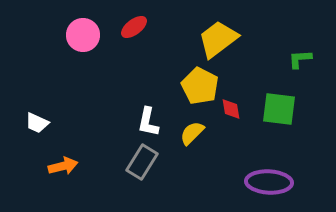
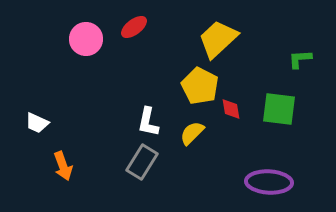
pink circle: moved 3 px right, 4 px down
yellow trapezoid: rotated 6 degrees counterclockwise
orange arrow: rotated 84 degrees clockwise
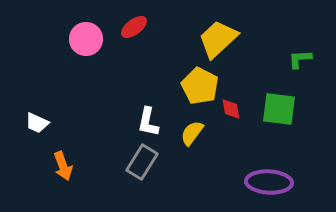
yellow semicircle: rotated 8 degrees counterclockwise
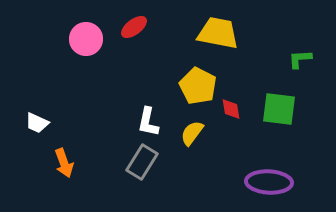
yellow trapezoid: moved 6 px up; rotated 54 degrees clockwise
yellow pentagon: moved 2 px left
orange arrow: moved 1 px right, 3 px up
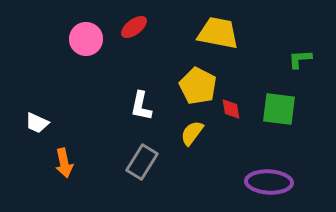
white L-shape: moved 7 px left, 16 px up
orange arrow: rotated 8 degrees clockwise
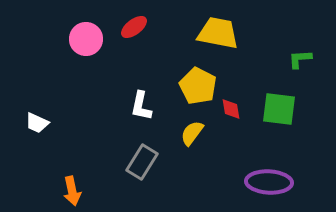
orange arrow: moved 8 px right, 28 px down
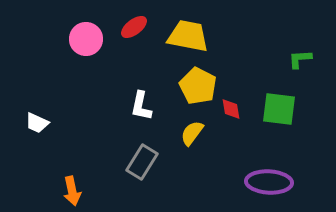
yellow trapezoid: moved 30 px left, 3 px down
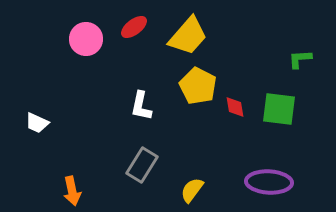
yellow trapezoid: rotated 120 degrees clockwise
red diamond: moved 4 px right, 2 px up
yellow semicircle: moved 57 px down
gray rectangle: moved 3 px down
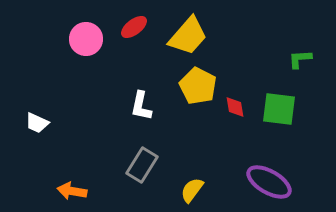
purple ellipse: rotated 27 degrees clockwise
orange arrow: rotated 112 degrees clockwise
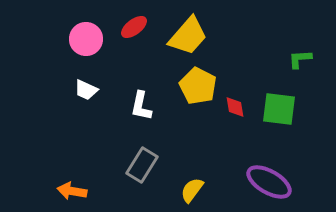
white trapezoid: moved 49 px right, 33 px up
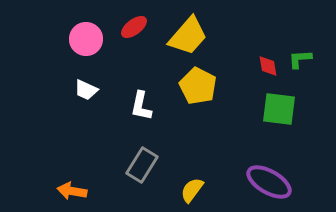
red diamond: moved 33 px right, 41 px up
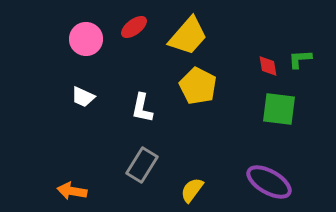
white trapezoid: moved 3 px left, 7 px down
white L-shape: moved 1 px right, 2 px down
